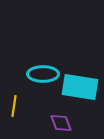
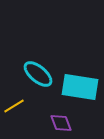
cyan ellipse: moved 5 px left; rotated 40 degrees clockwise
yellow line: rotated 50 degrees clockwise
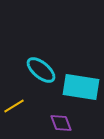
cyan ellipse: moved 3 px right, 4 px up
cyan rectangle: moved 1 px right
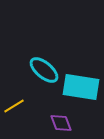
cyan ellipse: moved 3 px right
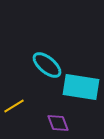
cyan ellipse: moved 3 px right, 5 px up
purple diamond: moved 3 px left
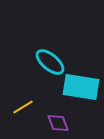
cyan ellipse: moved 3 px right, 3 px up
yellow line: moved 9 px right, 1 px down
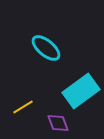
cyan ellipse: moved 4 px left, 14 px up
cyan rectangle: moved 4 px down; rotated 45 degrees counterclockwise
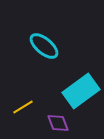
cyan ellipse: moved 2 px left, 2 px up
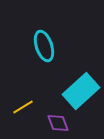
cyan ellipse: rotated 32 degrees clockwise
cyan rectangle: rotated 6 degrees counterclockwise
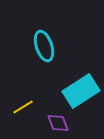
cyan rectangle: rotated 9 degrees clockwise
